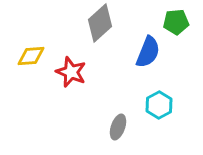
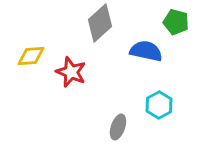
green pentagon: rotated 20 degrees clockwise
blue semicircle: moved 2 px left, 1 px up; rotated 100 degrees counterclockwise
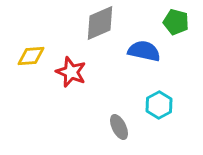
gray diamond: rotated 18 degrees clockwise
blue semicircle: moved 2 px left
gray ellipse: moved 1 px right; rotated 45 degrees counterclockwise
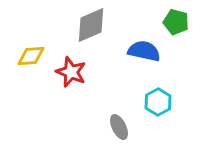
gray diamond: moved 9 px left, 2 px down
cyan hexagon: moved 1 px left, 3 px up
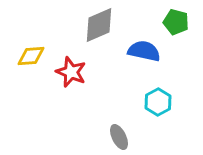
gray diamond: moved 8 px right
gray ellipse: moved 10 px down
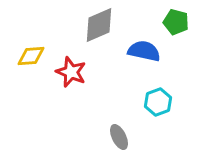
cyan hexagon: rotated 8 degrees clockwise
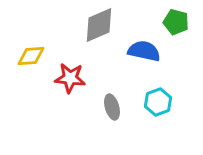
red star: moved 1 px left, 6 px down; rotated 16 degrees counterclockwise
gray ellipse: moved 7 px left, 30 px up; rotated 10 degrees clockwise
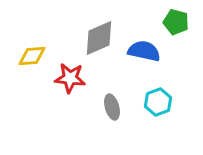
gray diamond: moved 13 px down
yellow diamond: moved 1 px right
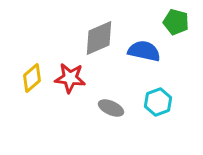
yellow diamond: moved 22 px down; rotated 36 degrees counterclockwise
gray ellipse: moved 1 px left, 1 px down; rotated 50 degrees counterclockwise
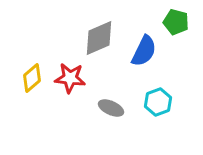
blue semicircle: rotated 104 degrees clockwise
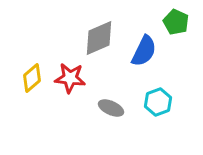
green pentagon: rotated 10 degrees clockwise
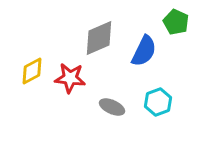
yellow diamond: moved 7 px up; rotated 12 degrees clockwise
gray ellipse: moved 1 px right, 1 px up
